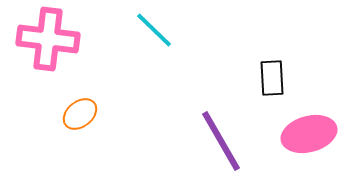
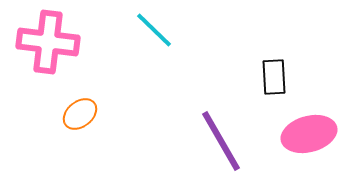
pink cross: moved 3 px down
black rectangle: moved 2 px right, 1 px up
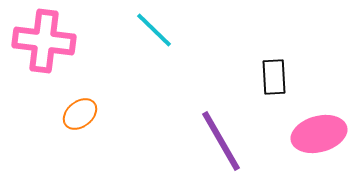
pink cross: moved 4 px left, 1 px up
pink ellipse: moved 10 px right
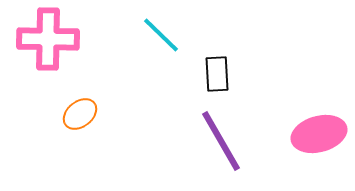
cyan line: moved 7 px right, 5 px down
pink cross: moved 4 px right, 2 px up; rotated 6 degrees counterclockwise
black rectangle: moved 57 px left, 3 px up
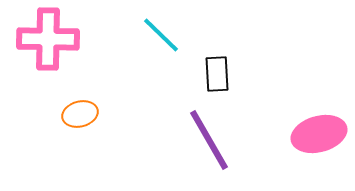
orange ellipse: rotated 24 degrees clockwise
purple line: moved 12 px left, 1 px up
